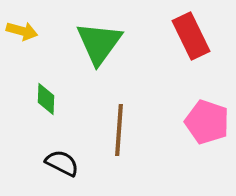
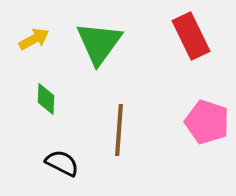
yellow arrow: moved 12 px right, 8 px down; rotated 44 degrees counterclockwise
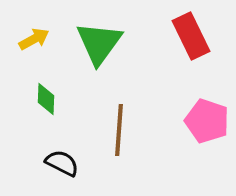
pink pentagon: moved 1 px up
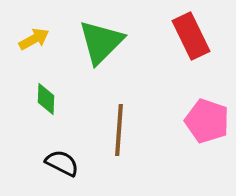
green triangle: moved 2 px right, 1 px up; rotated 9 degrees clockwise
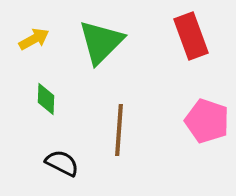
red rectangle: rotated 6 degrees clockwise
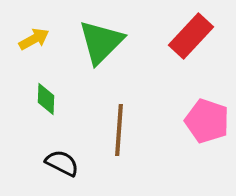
red rectangle: rotated 63 degrees clockwise
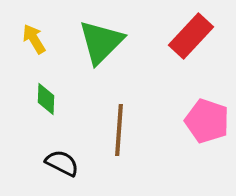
yellow arrow: rotated 92 degrees counterclockwise
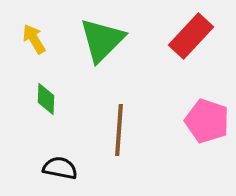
green triangle: moved 1 px right, 2 px up
black semicircle: moved 2 px left, 5 px down; rotated 16 degrees counterclockwise
